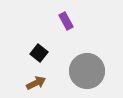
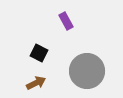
black square: rotated 12 degrees counterclockwise
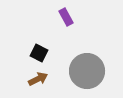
purple rectangle: moved 4 px up
brown arrow: moved 2 px right, 4 px up
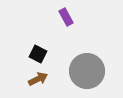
black square: moved 1 px left, 1 px down
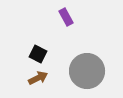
brown arrow: moved 1 px up
